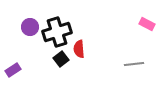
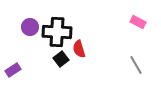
pink rectangle: moved 9 px left, 2 px up
black cross: rotated 20 degrees clockwise
red semicircle: rotated 12 degrees counterclockwise
gray line: moved 2 px right, 1 px down; rotated 66 degrees clockwise
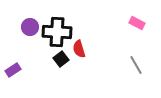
pink rectangle: moved 1 px left, 1 px down
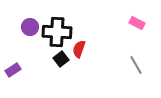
red semicircle: rotated 36 degrees clockwise
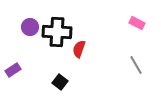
black square: moved 1 px left, 23 px down; rotated 14 degrees counterclockwise
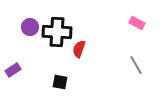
black square: rotated 28 degrees counterclockwise
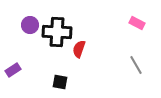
purple circle: moved 2 px up
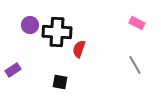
gray line: moved 1 px left
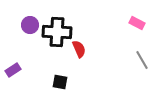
red semicircle: rotated 138 degrees clockwise
gray line: moved 7 px right, 5 px up
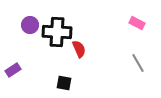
gray line: moved 4 px left, 3 px down
black square: moved 4 px right, 1 px down
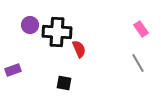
pink rectangle: moved 4 px right, 6 px down; rotated 28 degrees clockwise
purple rectangle: rotated 14 degrees clockwise
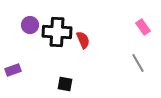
pink rectangle: moved 2 px right, 2 px up
red semicircle: moved 4 px right, 9 px up
black square: moved 1 px right, 1 px down
